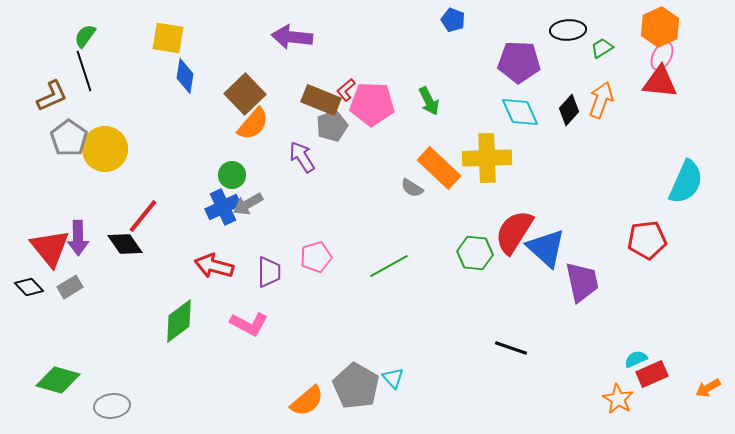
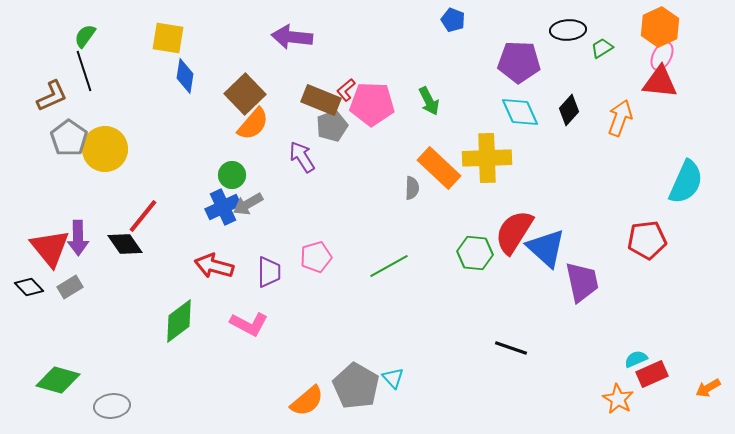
orange arrow at (601, 100): moved 19 px right, 18 px down
gray semicircle at (412, 188): rotated 120 degrees counterclockwise
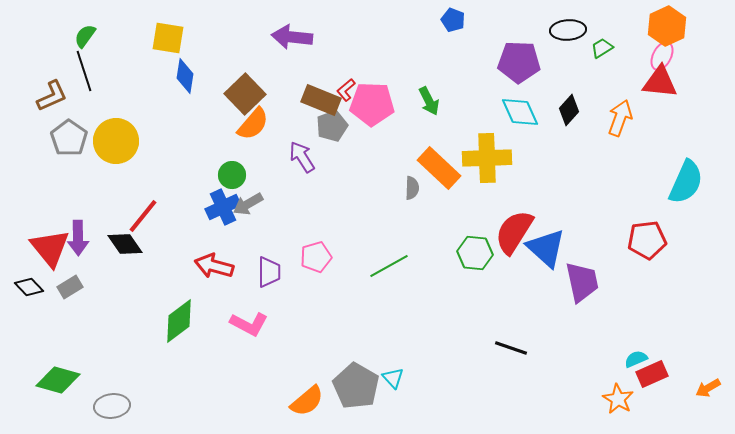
orange hexagon at (660, 27): moved 7 px right, 1 px up
yellow circle at (105, 149): moved 11 px right, 8 px up
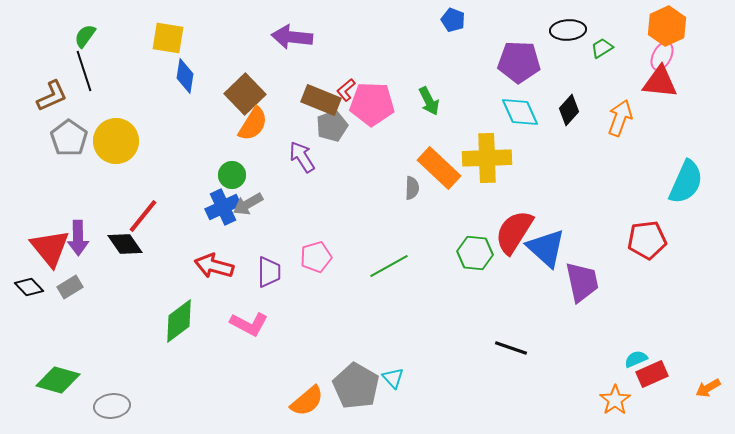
orange semicircle at (253, 124): rotated 9 degrees counterclockwise
orange star at (618, 399): moved 3 px left, 1 px down; rotated 8 degrees clockwise
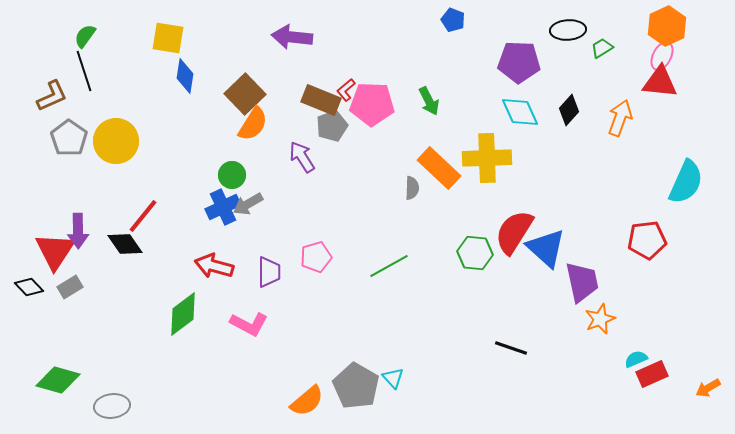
purple arrow at (78, 238): moved 7 px up
red triangle at (50, 248): moved 5 px right, 3 px down; rotated 12 degrees clockwise
green diamond at (179, 321): moved 4 px right, 7 px up
orange star at (615, 400): moved 15 px left, 81 px up; rotated 12 degrees clockwise
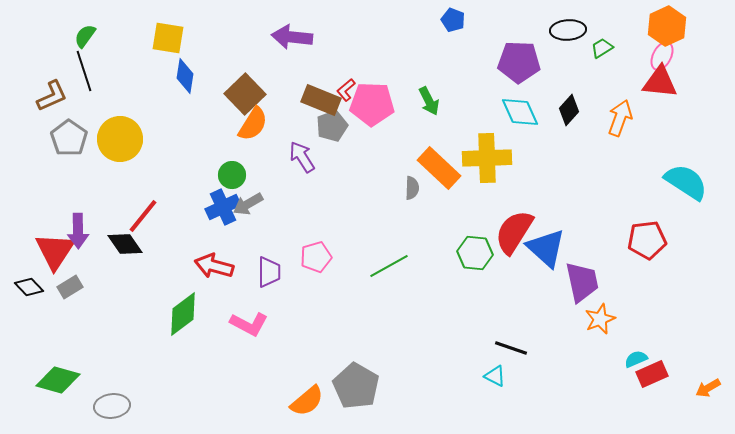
yellow circle at (116, 141): moved 4 px right, 2 px up
cyan semicircle at (686, 182): rotated 81 degrees counterclockwise
cyan triangle at (393, 378): moved 102 px right, 2 px up; rotated 20 degrees counterclockwise
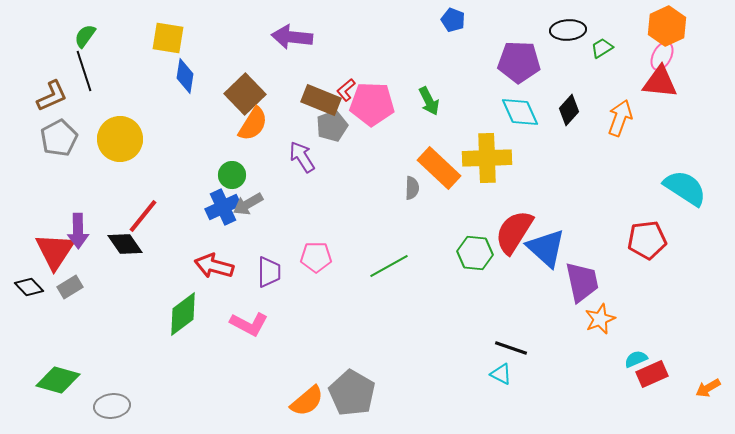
gray pentagon at (69, 138): moved 10 px left; rotated 9 degrees clockwise
cyan semicircle at (686, 182): moved 1 px left, 6 px down
pink pentagon at (316, 257): rotated 16 degrees clockwise
cyan triangle at (495, 376): moved 6 px right, 2 px up
gray pentagon at (356, 386): moved 4 px left, 7 px down
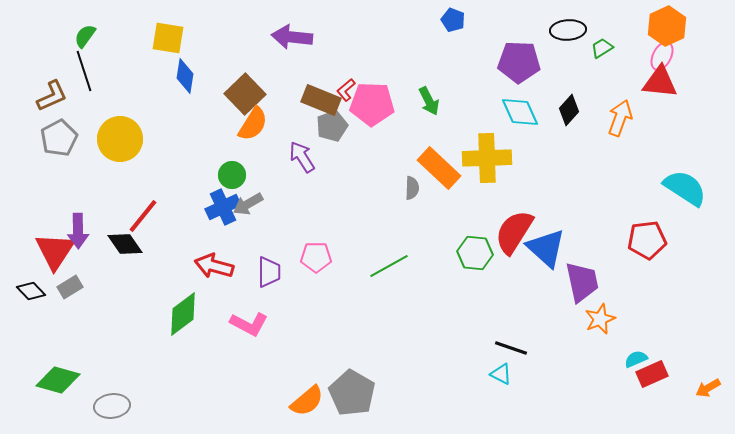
black diamond at (29, 287): moved 2 px right, 4 px down
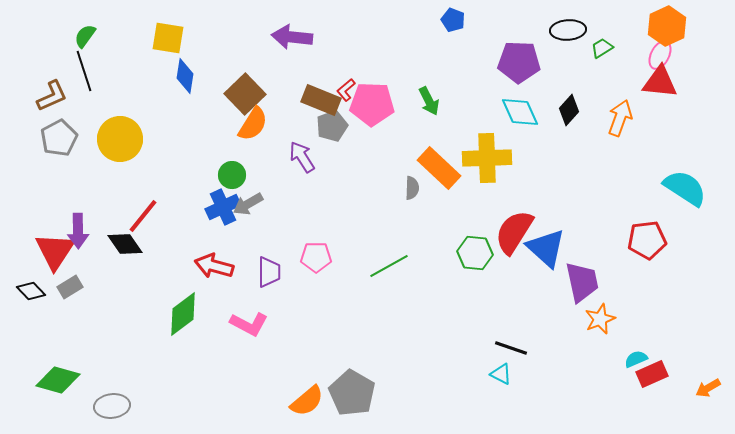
pink ellipse at (662, 56): moved 2 px left, 1 px up
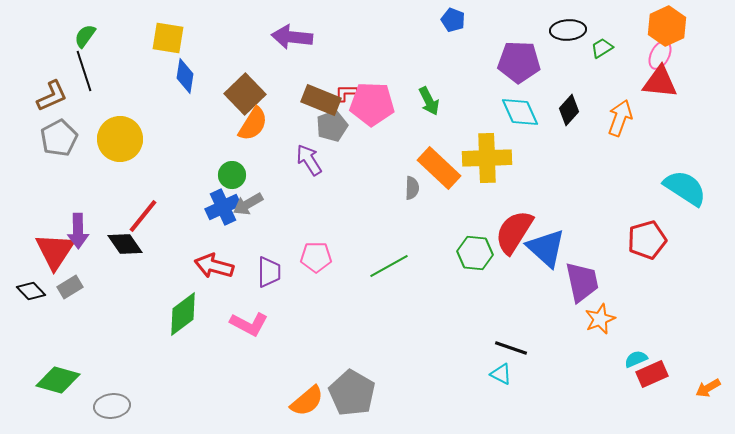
red L-shape at (346, 90): moved 3 px down; rotated 40 degrees clockwise
purple arrow at (302, 157): moved 7 px right, 3 px down
red pentagon at (647, 240): rotated 9 degrees counterclockwise
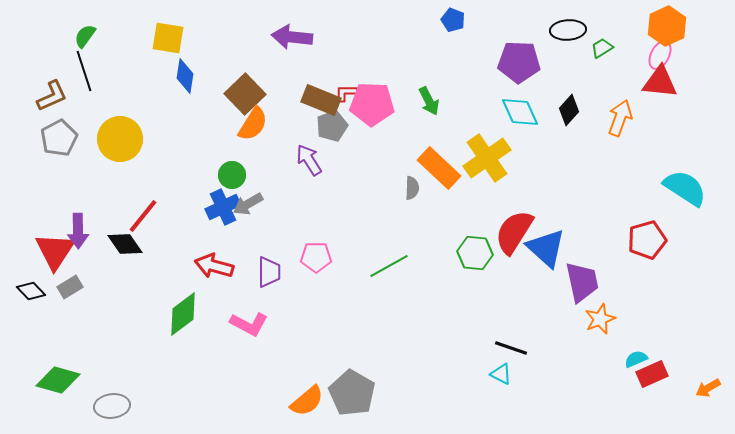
yellow cross at (487, 158): rotated 33 degrees counterclockwise
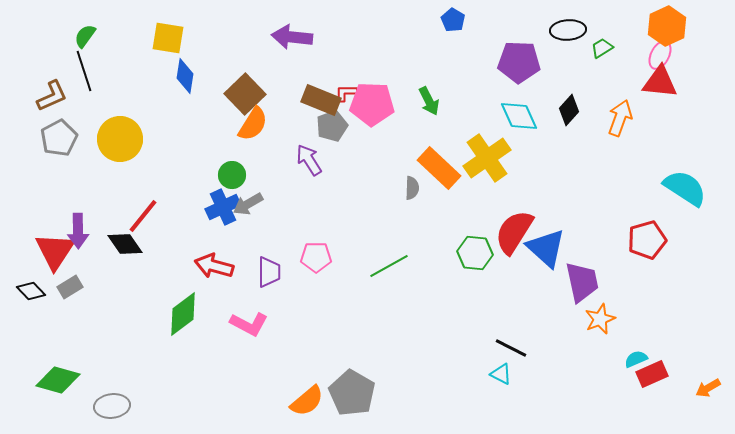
blue pentagon at (453, 20): rotated 10 degrees clockwise
cyan diamond at (520, 112): moved 1 px left, 4 px down
black line at (511, 348): rotated 8 degrees clockwise
